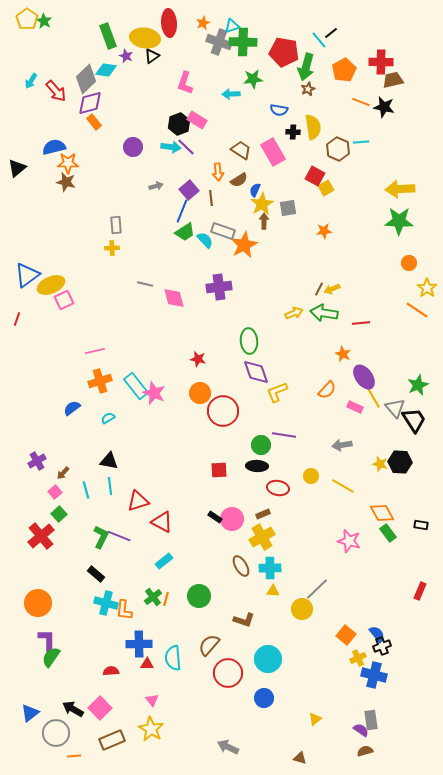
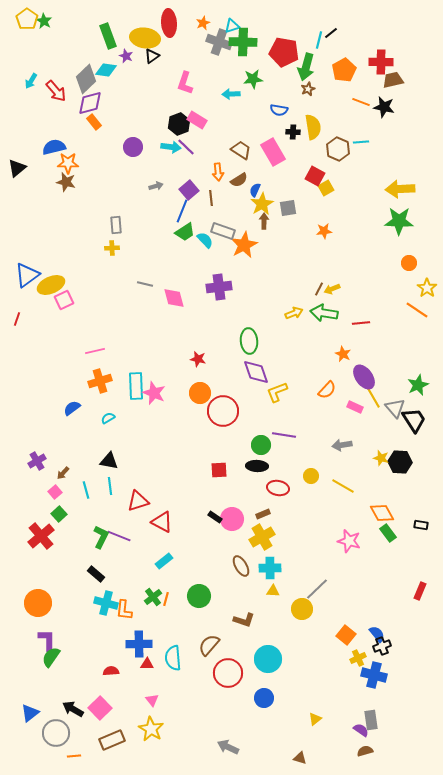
cyan line at (319, 40): rotated 54 degrees clockwise
cyan rectangle at (136, 386): rotated 36 degrees clockwise
yellow star at (380, 464): moved 1 px right, 6 px up
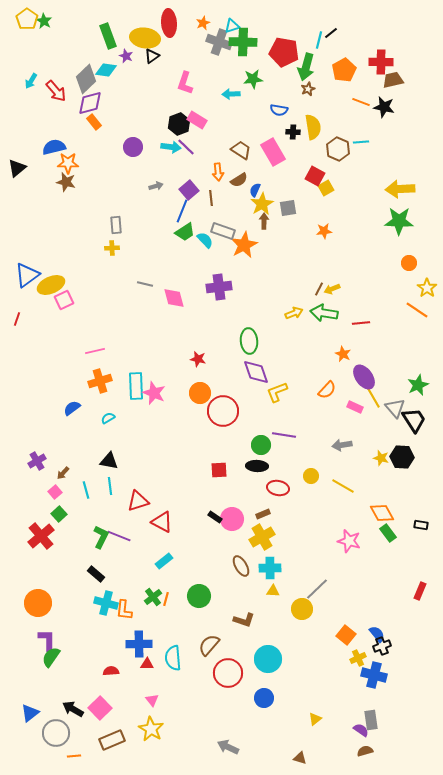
black hexagon at (400, 462): moved 2 px right, 5 px up
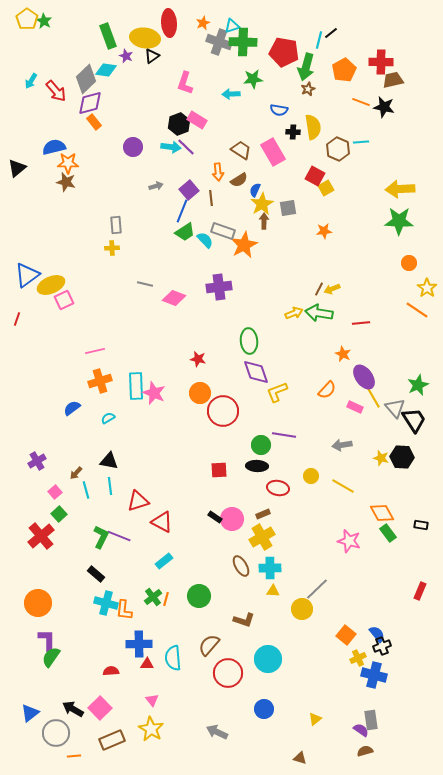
pink diamond at (174, 298): rotated 55 degrees counterclockwise
green arrow at (324, 313): moved 5 px left
brown arrow at (63, 473): moved 13 px right
blue circle at (264, 698): moved 11 px down
gray arrow at (228, 747): moved 11 px left, 15 px up
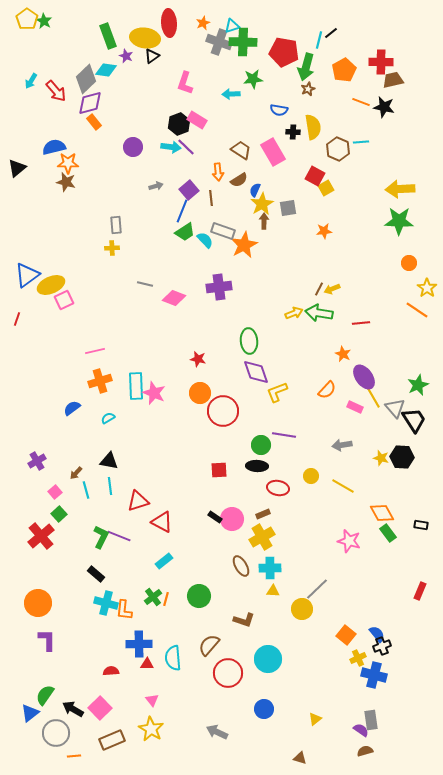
green semicircle at (51, 657): moved 6 px left, 38 px down
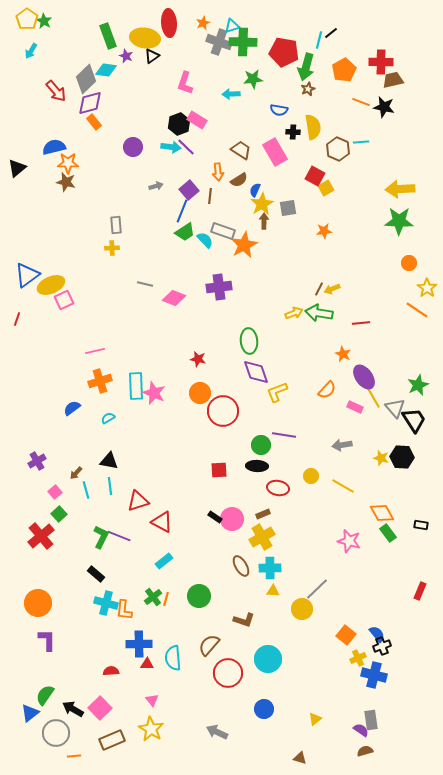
cyan arrow at (31, 81): moved 30 px up
pink rectangle at (273, 152): moved 2 px right
brown line at (211, 198): moved 1 px left, 2 px up; rotated 14 degrees clockwise
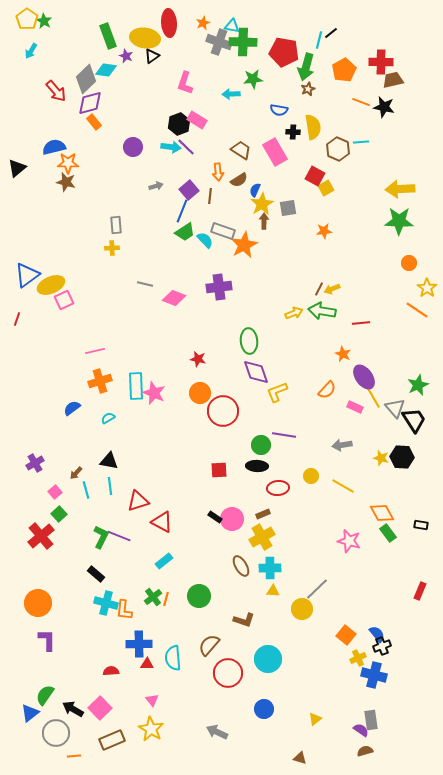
cyan triangle at (232, 26): rotated 28 degrees clockwise
green arrow at (319, 313): moved 3 px right, 2 px up
purple cross at (37, 461): moved 2 px left, 2 px down
red ellipse at (278, 488): rotated 15 degrees counterclockwise
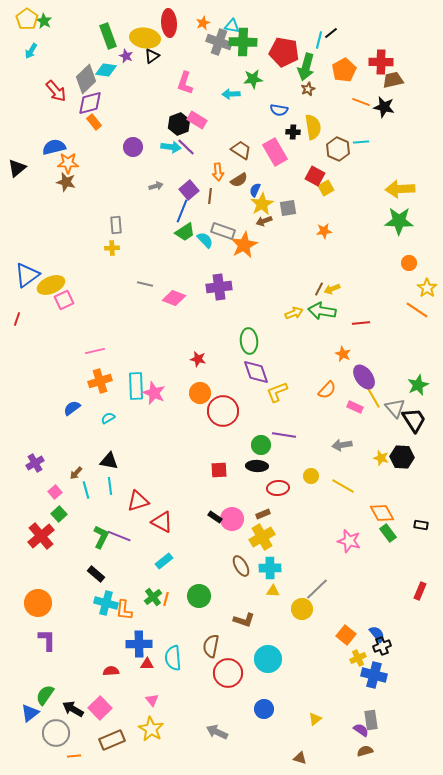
brown arrow at (264, 221): rotated 112 degrees counterclockwise
brown semicircle at (209, 645): moved 2 px right, 1 px down; rotated 30 degrees counterclockwise
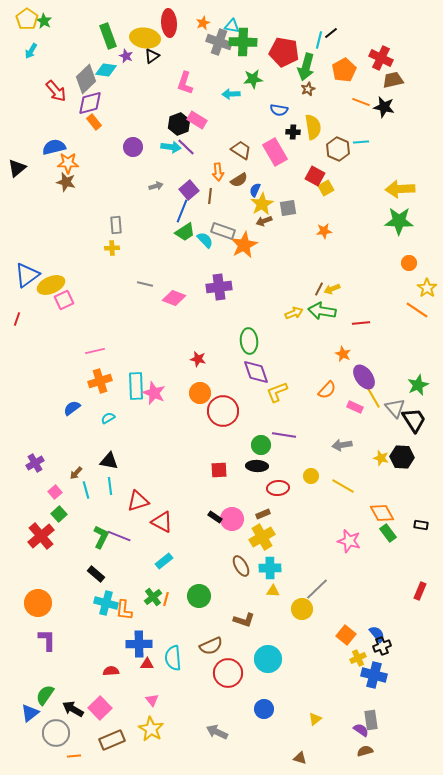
red cross at (381, 62): moved 4 px up; rotated 25 degrees clockwise
brown semicircle at (211, 646): rotated 125 degrees counterclockwise
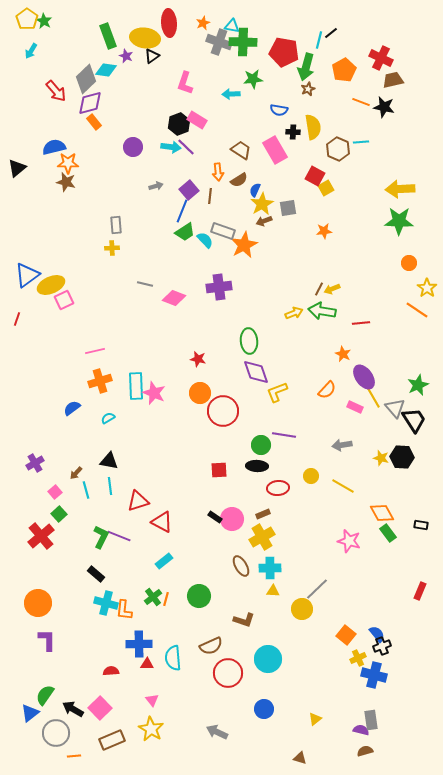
pink rectangle at (275, 152): moved 2 px up
purple semicircle at (361, 730): rotated 21 degrees counterclockwise
